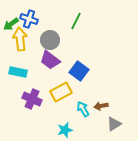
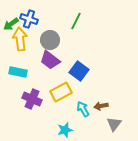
gray triangle: rotated 21 degrees counterclockwise
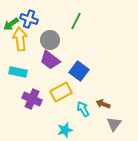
brown arrow: moved 2 px right, 2 px up; rotated 32 degrees clockwise
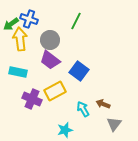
yellow rectangle: moved 6 px left, 1 px up
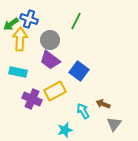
yellow arrow: rotated 10 degrees clockwise
cyan arrow: moved 2 px down
